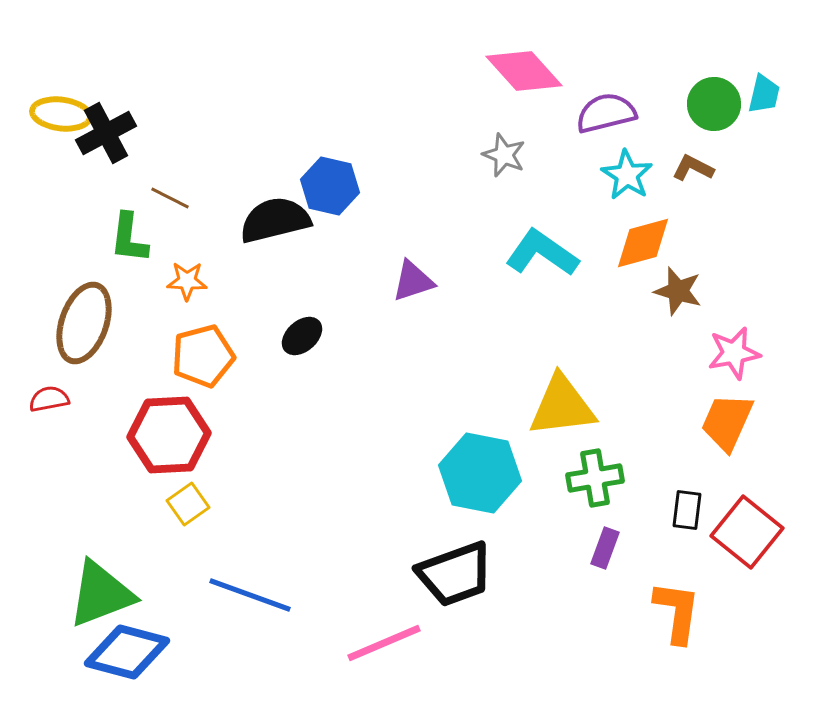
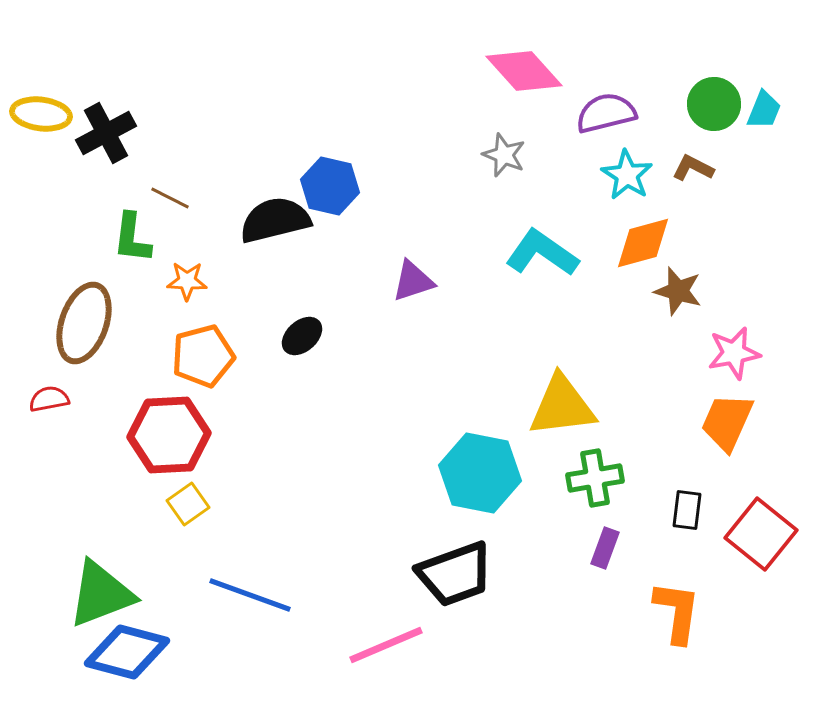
cyan trapezoid: moved 16 px down; rotated 9 degrees clockwise
yellow ellipse: moved 20 px left
green L-shape: moved 3 px right
red square: moved 14 px right, 2 px down
pink line: moved 2 px right, 2 px down
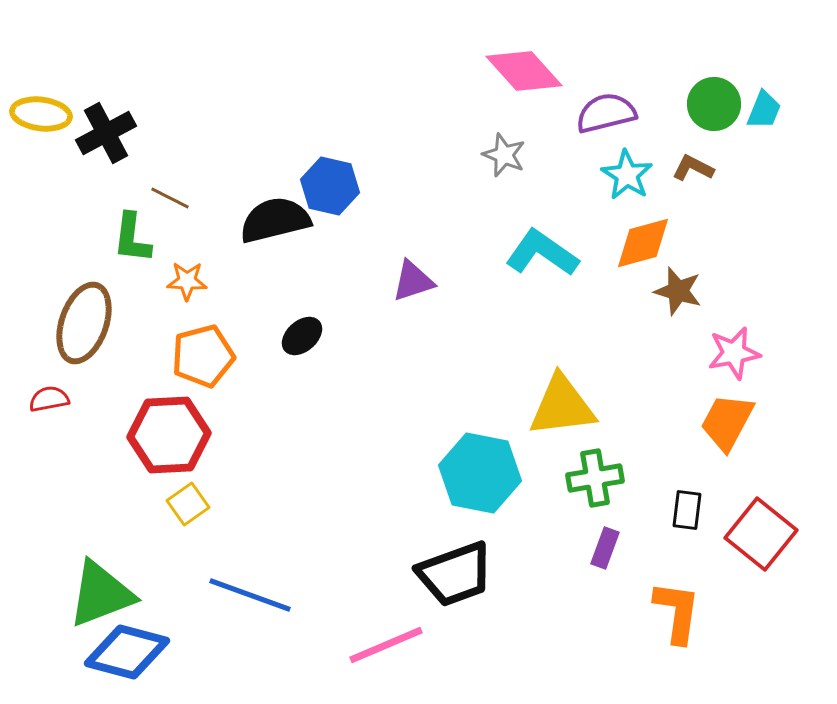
orange trapezoid: rotated 4 degrees clockwise
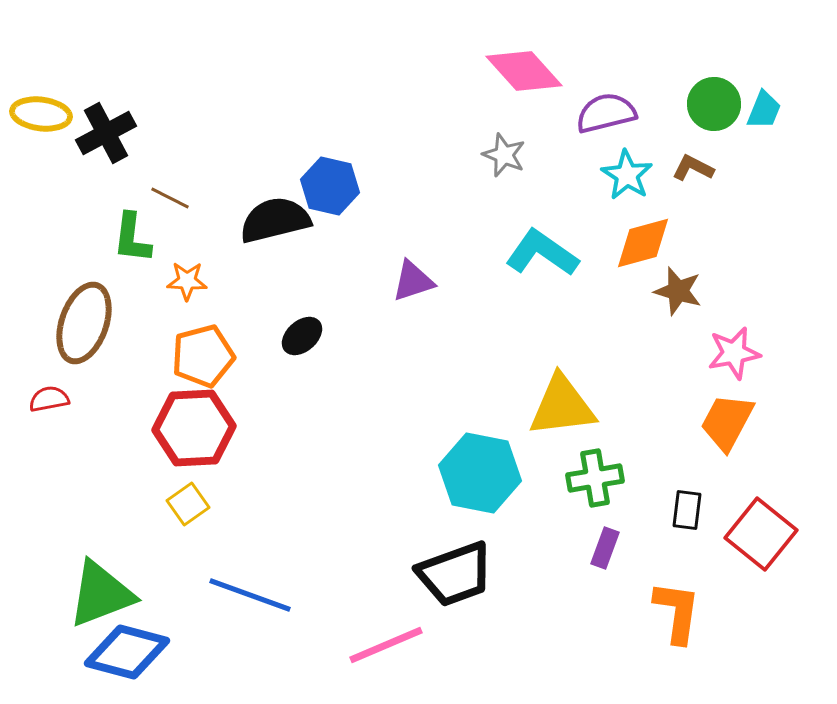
red hexagon: moved 25 px right, 7 px up
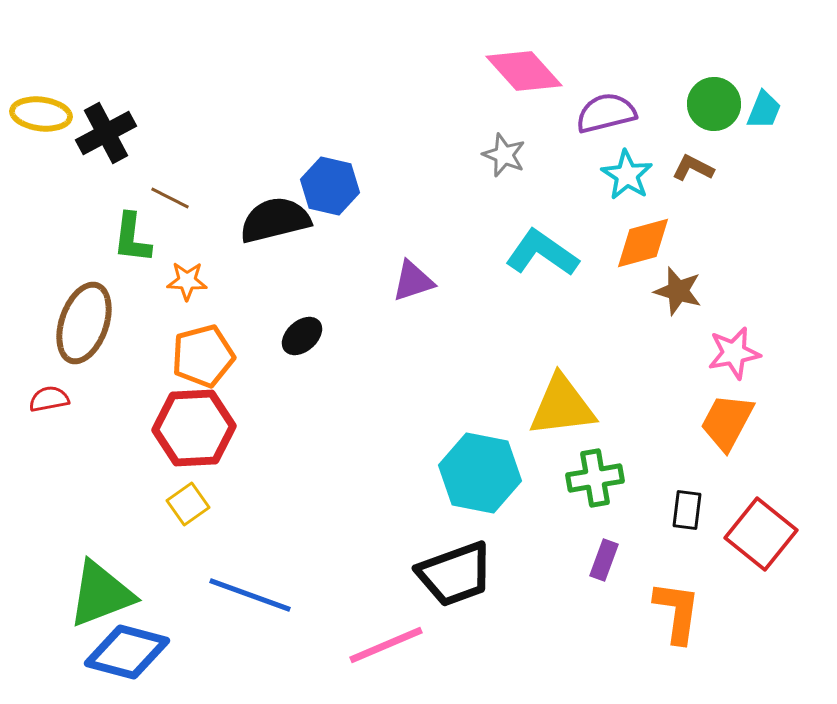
purple rectangle: moved 1 px left, 12 px down
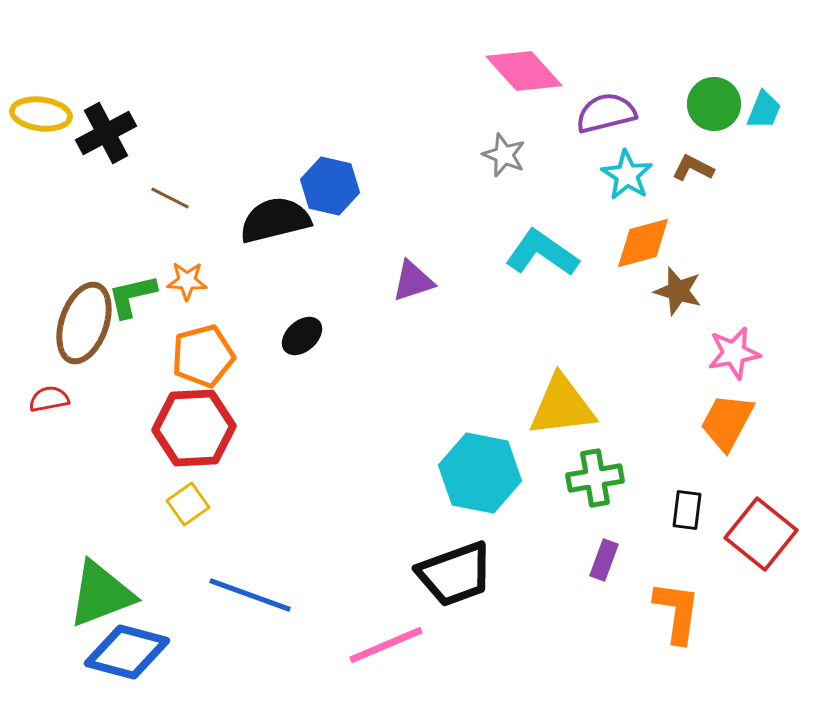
green L-shape: moved 58 px down; rotated 70 degrees clockwise
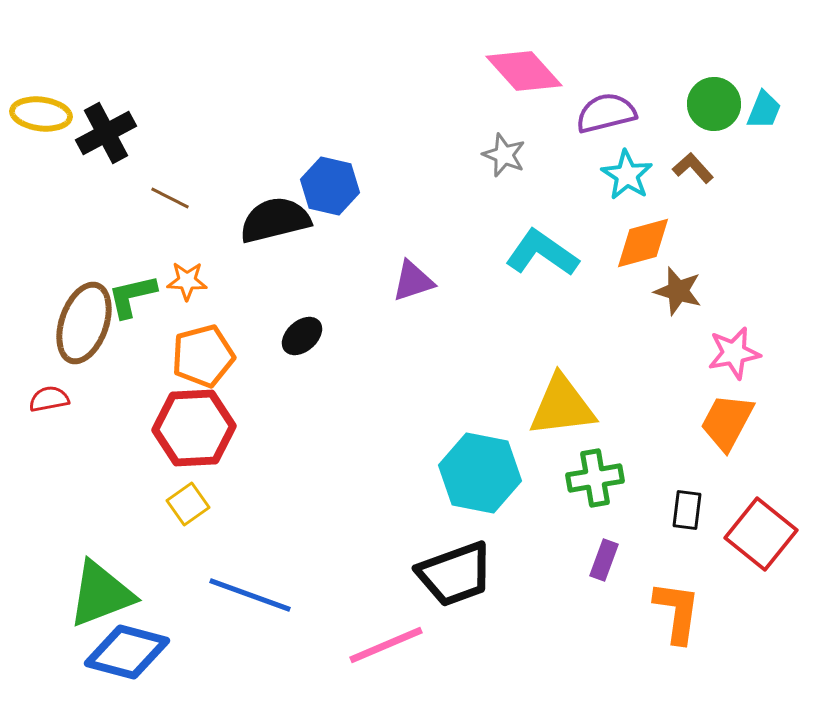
brown L-shape: rotated 21 degrees clockwise
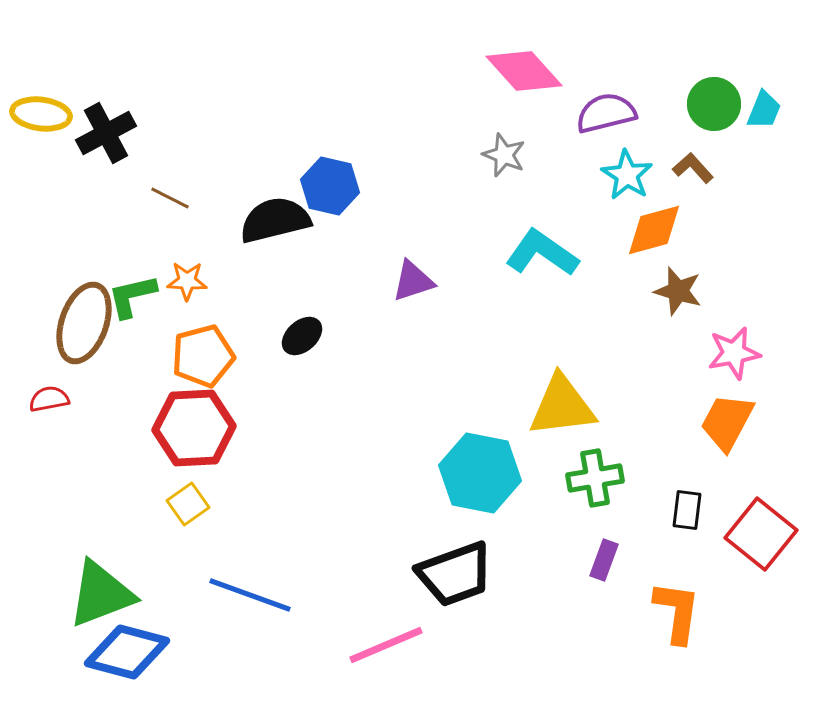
orange diamond: moved 11 px right, 13 px up
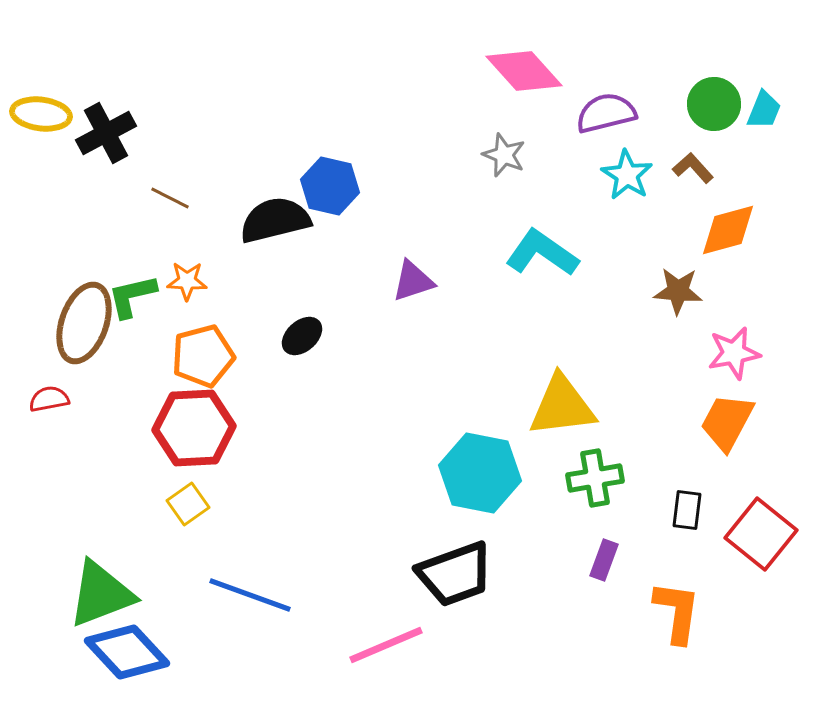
orange diamond: moved 74 px right
brown star: rotated 12 degrees counterclockwise
blue diamond: rotated 32 degrees clockwise
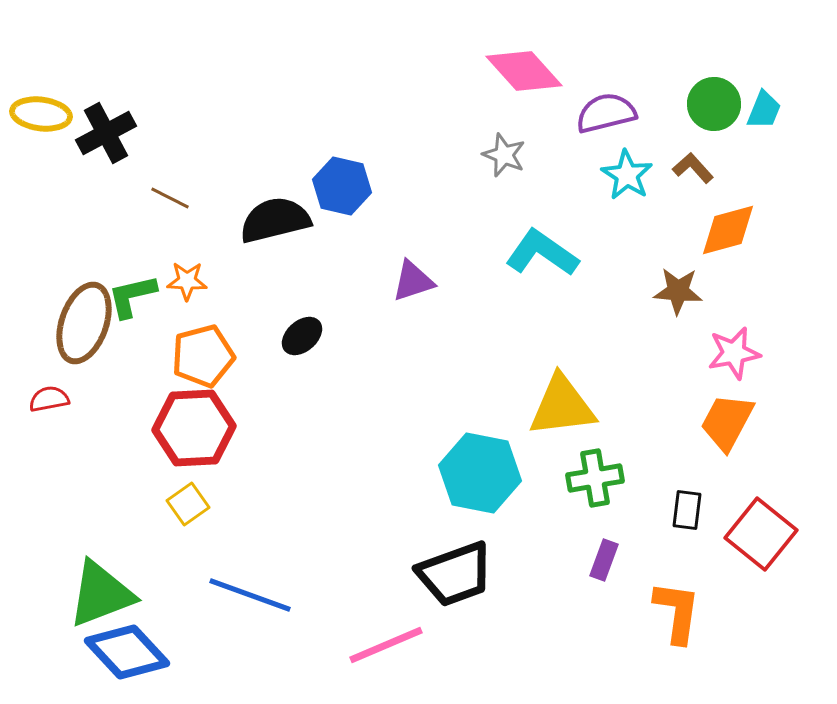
blue hexagon: moved 12 px right
